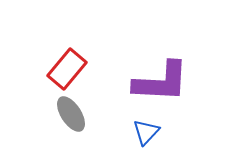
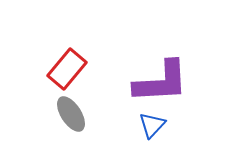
purple L-shape: rotated 6 degrees counterclockwise
blue triangle: moved 6 px right, 7 px up
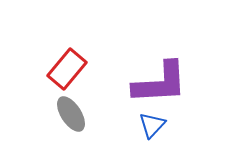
purple L-shape: moved 1 px left, 1 px down
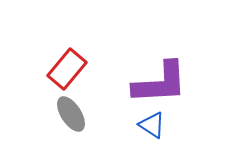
blue triangle: rotated 40 degrees counterclockwise
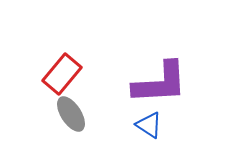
red rectangle: moved 5 px left, 5 px down
blue triangle: moved 3 px left
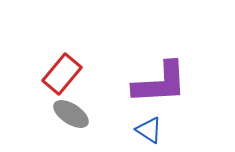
gray ellipse: rotated 24 degrees counterclockwise
blue triangle: moved 5 px down
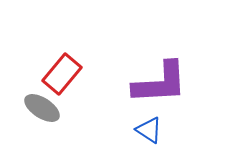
gray ellipse: moved 29 px left, 6 px up
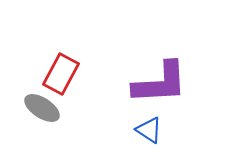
red rectangle: moved 1 px left; rotated 12 degrees counterclockwise
